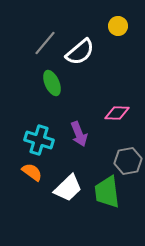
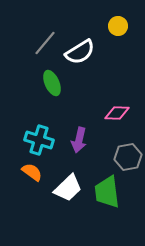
white semicircle: rotated 8 degrees clockwise
purple arrow: moved 6 px down; rotated 35 degrees clockwise
gray hexagon: moved 4 px up
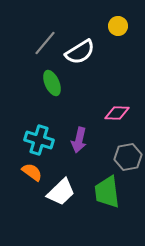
white trapezoid: moved 7 px left, 4 px down
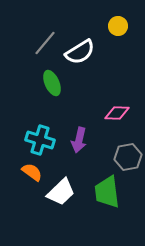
cyan cross: moved 1 px right
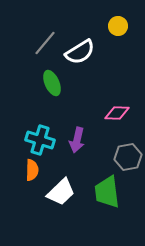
purple arrow: moved 2 px left
orange semicircle: moved 2 px up; rotated 55 degrees clockwise
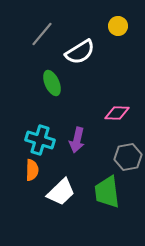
gray line: moved 3 px left, 9 px up
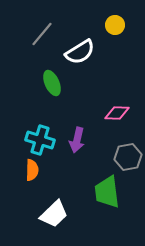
yellow circle: moved 3 px left, 1 px up
white trapezoid: moved 7 px left, 22 px down
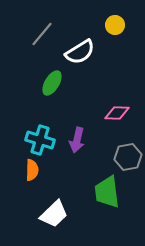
green ellipse: rotated 55 degrees clockwise
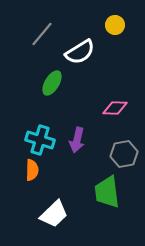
pink diamond: moved 2 px left, 5 px up
gray hexagon: moved 4 px left, 3 px up
